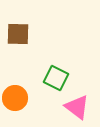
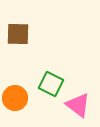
green square: moved 5 px left, 6 px down
pink triangle: moved 1 px right, 2 px up
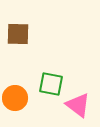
green square: rotated 15 degrees counterclockwise
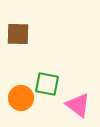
green square: moved 4 px left
orange circle: moved 6 px right
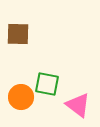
orange circle: moved 1 px up
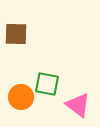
brown square: moved 2 px left
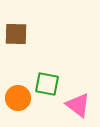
orange circle: moved 3 px left, 1 px down
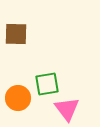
green square: rotated 20 degrees counterclockwise
pink triangle: moved 11 px left, 4 px down; rotated 16 degrees clockwise
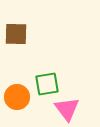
orange circle: moved 1 px left, 1 px up
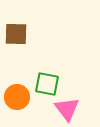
green square: rotated 20 degrees clockwise
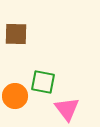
green square: moved 4 px left, 2 px up
orange circle: moved 2 px left, 1 px up
